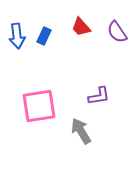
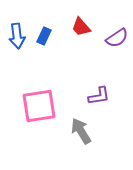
purple semicircle: moved 6 px down; rotated 90 degrees counterclockwise
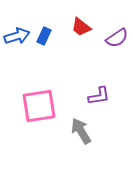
red trapezoid: rotated 10 degrees counterclockwise
blue arrow: rotated 100 degrees counterclockwise
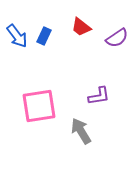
blue arrow: rotated 70 degrees clockwise
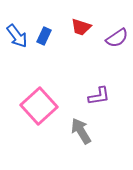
red trapezoid: rotated 20 degrees counterclockwise
pink square: rotated 33 degrees counterclockwise
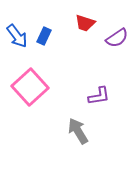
red trapezoid: moved 4 px right, 4 px up
pink square: moved 9 px left, 19 px up
gray arrow: moved 3 px left
